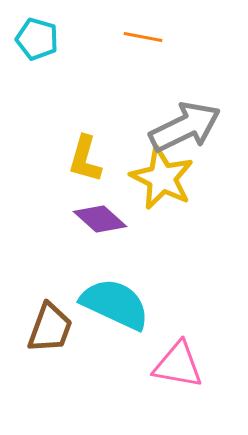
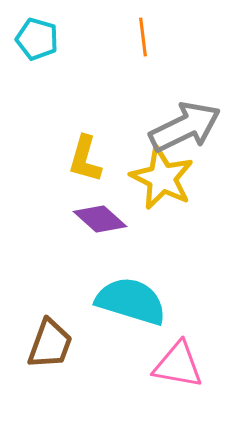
orange line: rotated 72 degrees clockwise
cyan semicircle: moved 16 px right, 3 px up; rotated 8 degrees counterclockwise
brown trapezoid: moved 16 px down
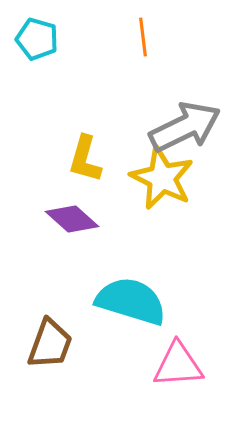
purple diamond: moved 28 px left
pink triangle: rotated 14 degrees counterclockwise
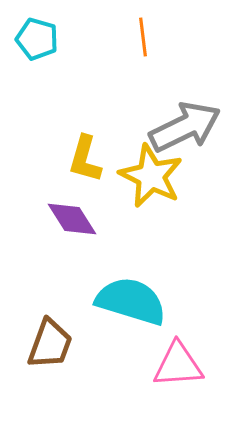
yellow star: moved 11 px left, 2 px up
purple diamond: rotated 16 degrees clockwise
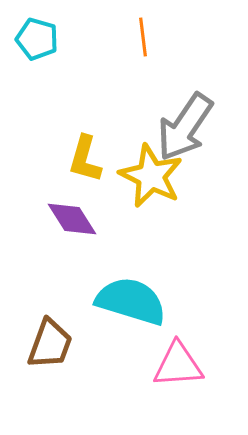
gray arrow: rotated 150 degrees clockwise
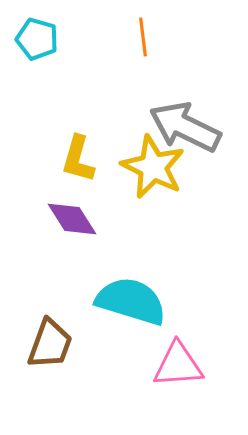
gray arrow: rotated 82 degrees clockwise
yellow L-shape: moved 7 px left
yellow star: moved 2 px right, 9 px up
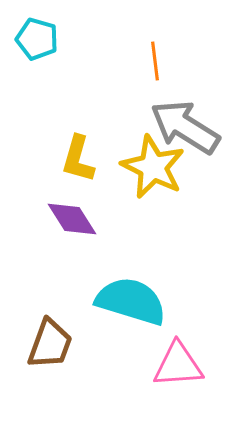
orange line: moved 12 px right, 24 px down
gray arrow: rotated 6 degrees clockwise
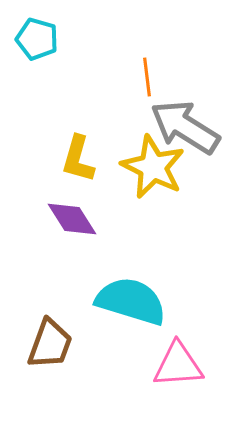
orange line: moved 8 px left, 16 px down
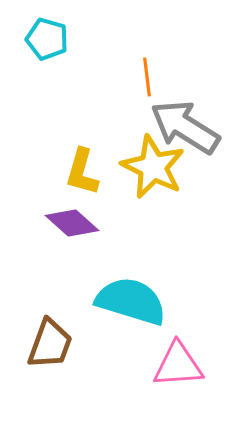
cyan pentagon: moved 10 px right
yellow L-shape: moved 4 px right, 13 px down
purple diamond: moved 4 px down; rotated 16 degrees counterclockwise
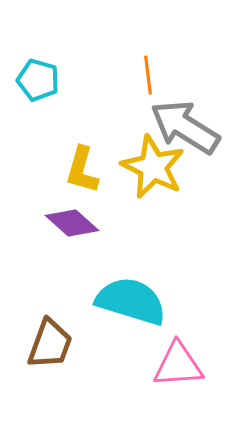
cyan pentagon: moved 9 px left, 41 px down
orange line: moved 1 px right, 2 px up
yellow L-shape: moved 2 px up
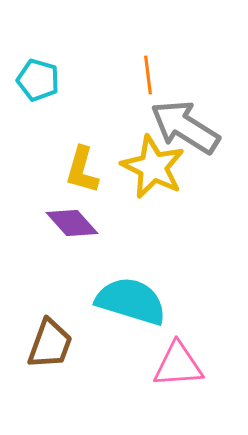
purple diamond: rotated 6 degrees clockwise
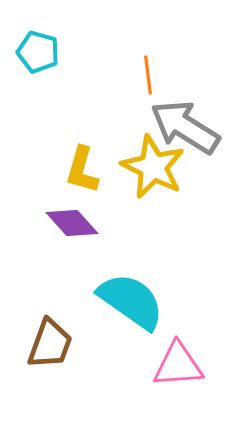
cyan pentagon: moved 28 px up
cyan semicircle: rotated 18 degrees clockwise
